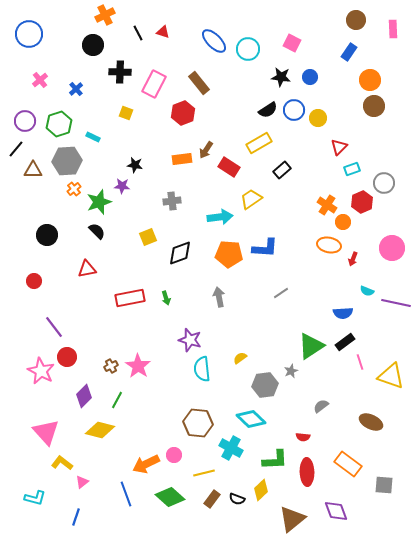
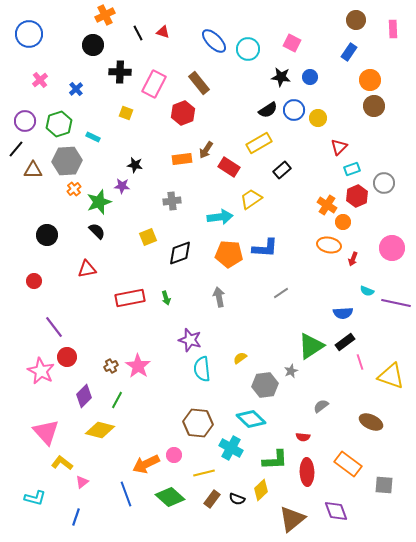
red hexagon at (362, 202): moved 5 px left, 6 px up
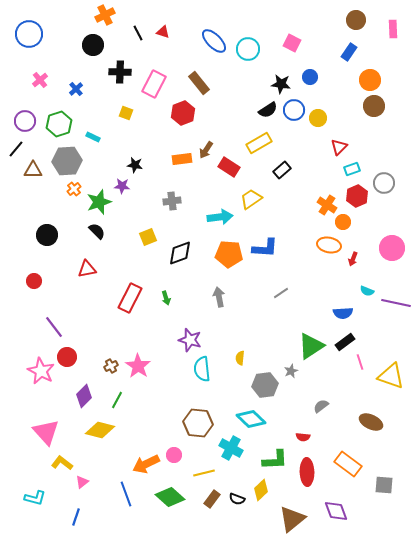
black star at (281, 77): moved 7 px down
red rectangle at (130, 298): rotated 52 degrees counterclockwise
yellow semicircle at (240, 358): rotated 48 degrees counterclockwise
